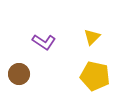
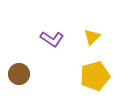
purple L-shape: moved 8 px right, 3 px up
yellow pentagon: rotated 28 degrees counterclockwise
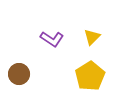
yellow pentagon: moved 5 px left; rotated 16 degrees counterclockwise
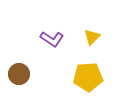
yellow pentagon: moved 2 px left, 1 px down; rotated 28 degrees clockwise
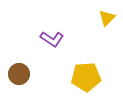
yellow triangle: moved 15 px right, 19 px up
yellow pentagon: moved 2 px left
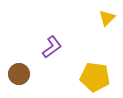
purple L-shape: moved 8 px down; rotated 70 degrees counterclockwise
yellow pentagon: moved 9 px right; rotated 12 degrees clockwise
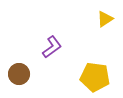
yellow triangle: moved 2 px left, 1 px down; rotated 12 degrees clockwise
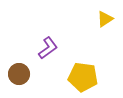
purple L-shape: moved 4 px left, 1 px down
yellow pentagon: moved 12 px left
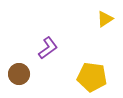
yellow pentagon: moved 9 px right
